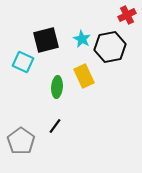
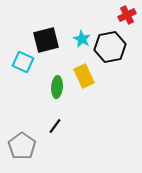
gray pentagon: moved 1 px right, 5 px down
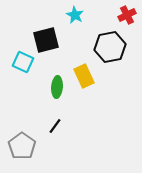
cyan star: moved 7 px left, 24 px up
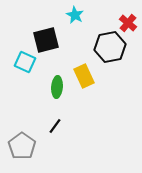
red cross: moved 1 px right, 8 px down; rotated 24 degrees counterclockwise
cyan square: moved 2 px right
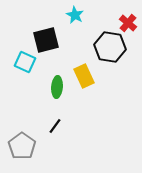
black hexagon: rotated 20 degrees clockwise
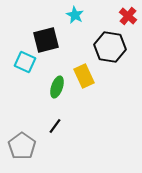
red cross: moved 7 px up
green ellipse: rotated 15 degrees clockwise
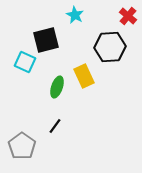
black hexagon: rotated 12 degrees counterclockwise
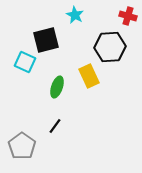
red cross: rotated 24 degrees counterclockwise
yellow rectangle: moved 5 px right
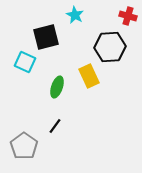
black square: moved 3 px up
gray pentagon: moved 2 px right
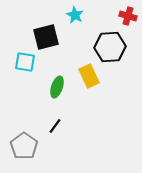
cyan square: rotated 15 degrees counterclockwise
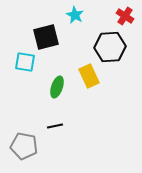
red cross: moved 3 px left; rotated 18 degrees clockwise
black line: rotated 42 degrees clockwise
gray pentagon: rotated 24 degrees counterclockwise
